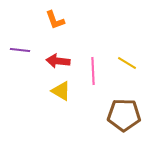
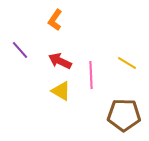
orange L-shape: rotated 55 degrees clockwise
purple line: rotated 42 degrees clockwise
red arrow: moved 2 px right; rotated 20 degrees clockwise
pink line: moved 2 px left, 4 px down
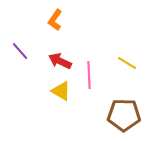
purple line: moved 1 px down
pink line: moved 2 px left
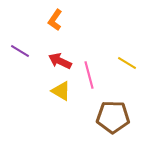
purple line: rotated 18 degrees counterclockwise
pink line: rotated 12 degrees counterclockwise
brown pentagon: moved 11 px left, 2 px down
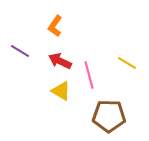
orange L-shape: moved 6 px down
brown pentagon: moved 4 px left, 1 px up
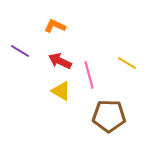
orange L-shape: rotated 80 degrees clockwise
